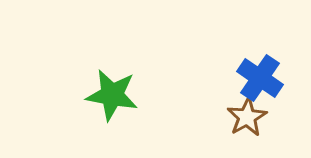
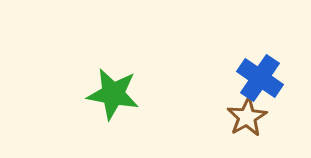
green star: moved 1 px right, 1 px up
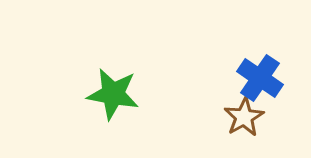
brown star: moved 3 px left
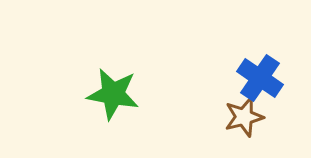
brown star: rotated 15 degrees clockwise
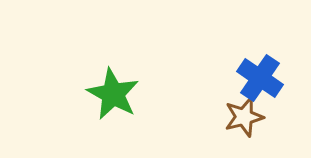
green star: rotated 18 degrees clockwise
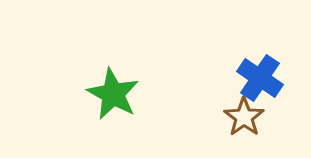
brown star: rotated 21 degrees counterclockwise
